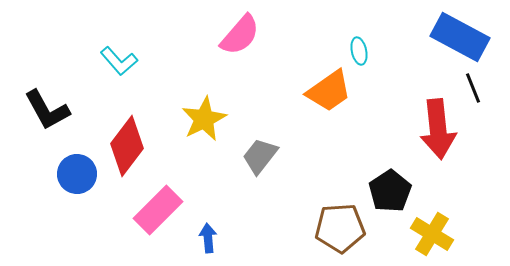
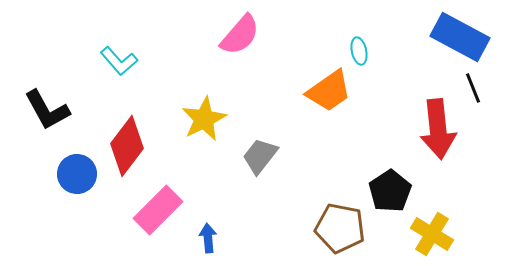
brown pentagon: rotated 15 degrees clockwise
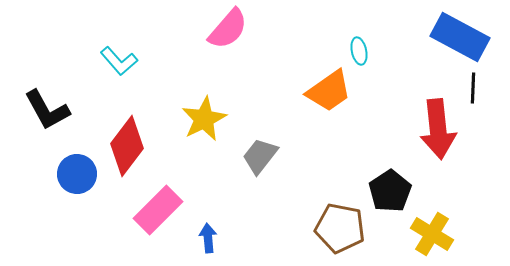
pink semicircle: moved 12 px left, 6 px up
black line: rotated 24 degrees clockwise
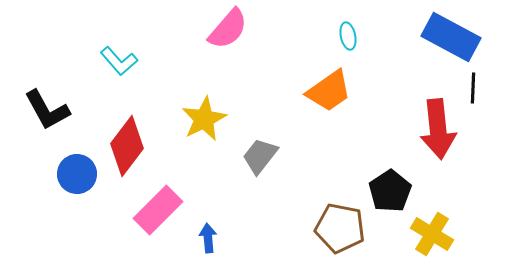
blue rectangle: moved 9 px left
cyan ellipse: moved 11 px left, 15 px up
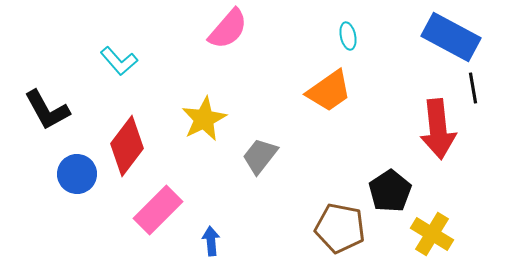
black line: rotated 12 degrees counterclockwise
blue arrow: moved 3 px right, 3 px down
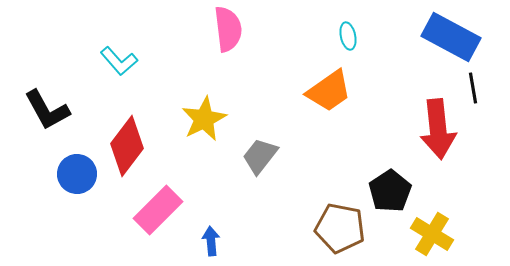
pink semicircle: rotated 48 degrees counterclockwise
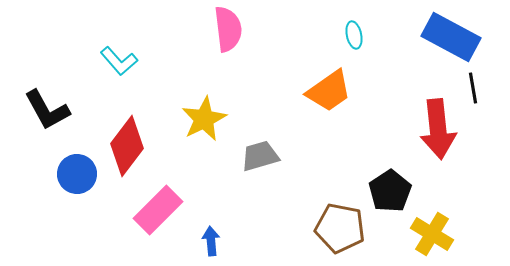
cyan ellipse: moved 6 px right, 1 px up
gray trapezoid: rotated 36 degrees clockwise
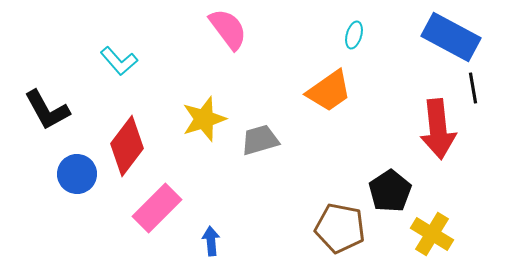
pink semicircle: rotated 30 degrees counterclockwise
cyan ellipse: rotated 28 degrees clockwise
yellow star: rotated 9 degrees clockwise
gray trapezoid: moved 16 px up
pink rectangle: moved 1 px left, 2 px up
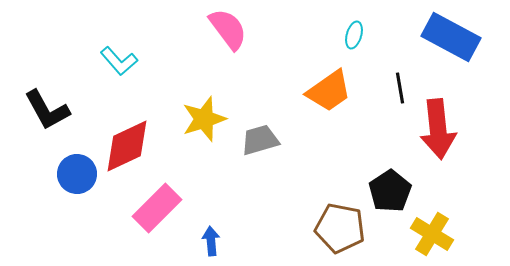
black line: moved 73 px left
red diamond: rotated 28 degrees clockwise
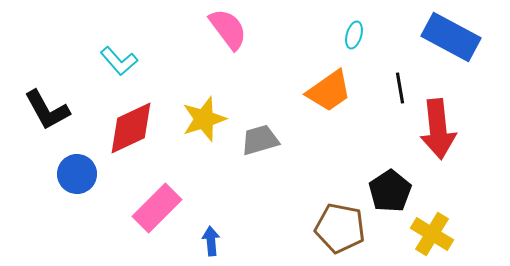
red diamond: moved 4 px right, 18 px up
